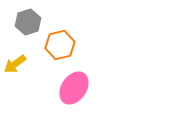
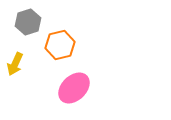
yellow arrow: rotated 30 degrees counterclockwise
pink ellipse: rotated 12 degrees clockwise
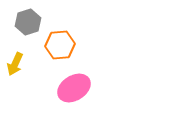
orange hexagon: rotated 8 degrees clockwise
pink ellipse: rotated 12 degrees clockwise
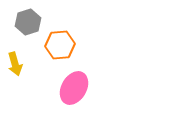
yellow arrow: rotated 40 degrees counterclockwise
pink ellipse: rotated 28 degrees counterclockwise
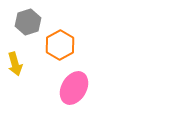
orange hexagon: rotated 24 degrees counterclockwise
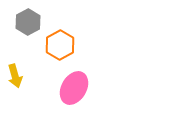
gray hexagon: rotated 10 degrees counterclockwise
yellow arrow: moved 12 px down
